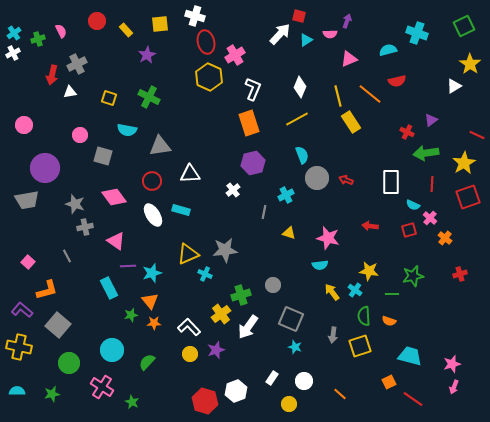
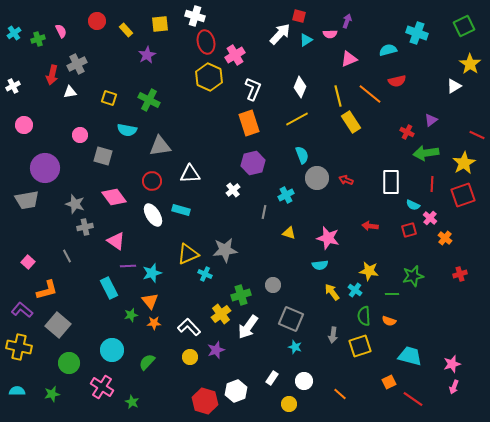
white cross at (13, 53): moved 33 px down
green cross at (149, 97): moved 3 px down
red square at (468, 197): moved 5 px left, 2 px up
yellow circle at (190, 354): moved 3 px down
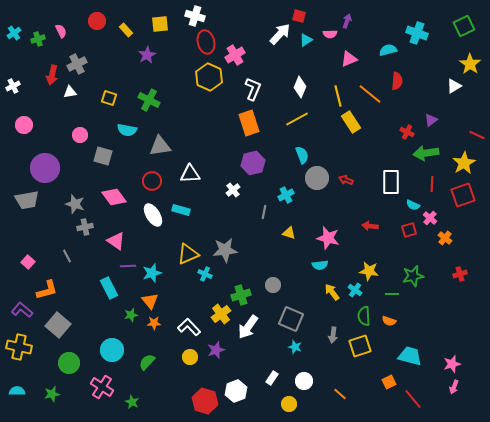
red semicircle at (397, 81): rotated 72 degrees counterclockwise
red line at (413, 399): rotated 15 degrees clockwise
